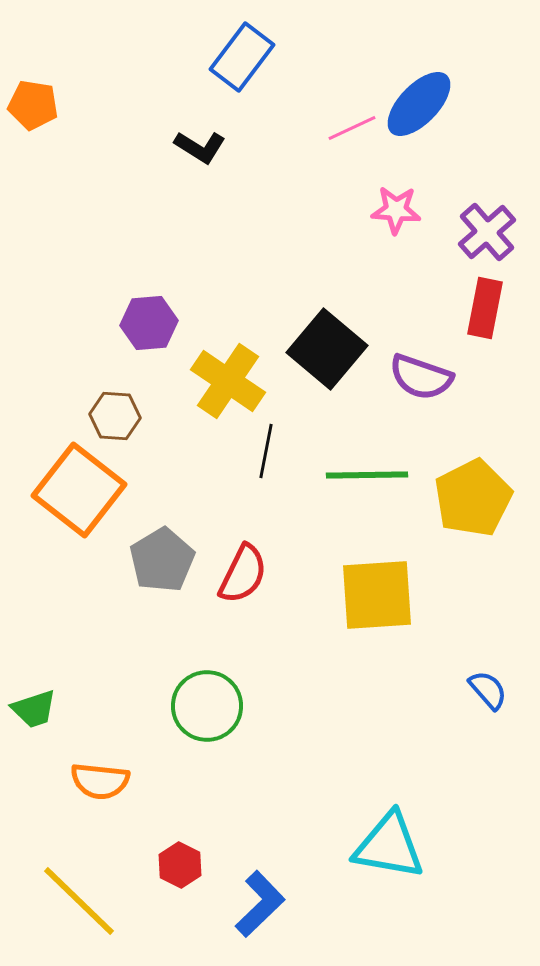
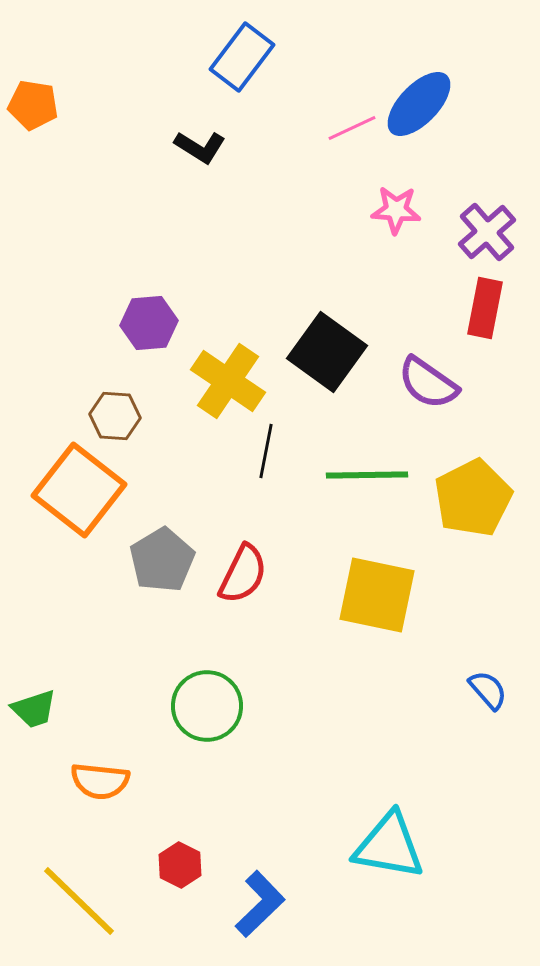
black square: moved 3 px down; rotated 4 degrees counterclockwise
purple semicircle: moved 7 px right, 6 px down; rotated 16 degrees clockwise
yellow square: rotated 16 degrees clockwise
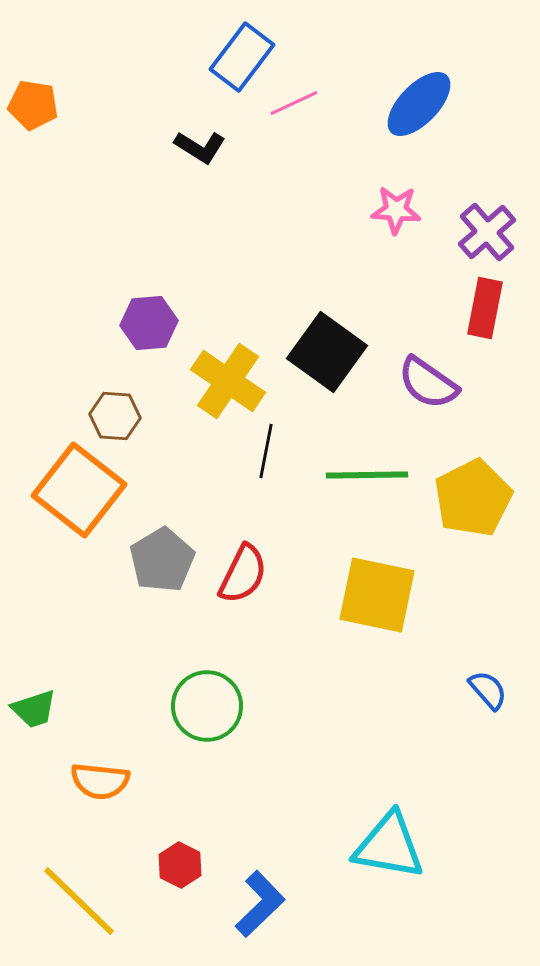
pink line: moved 58 px left, 25 px up
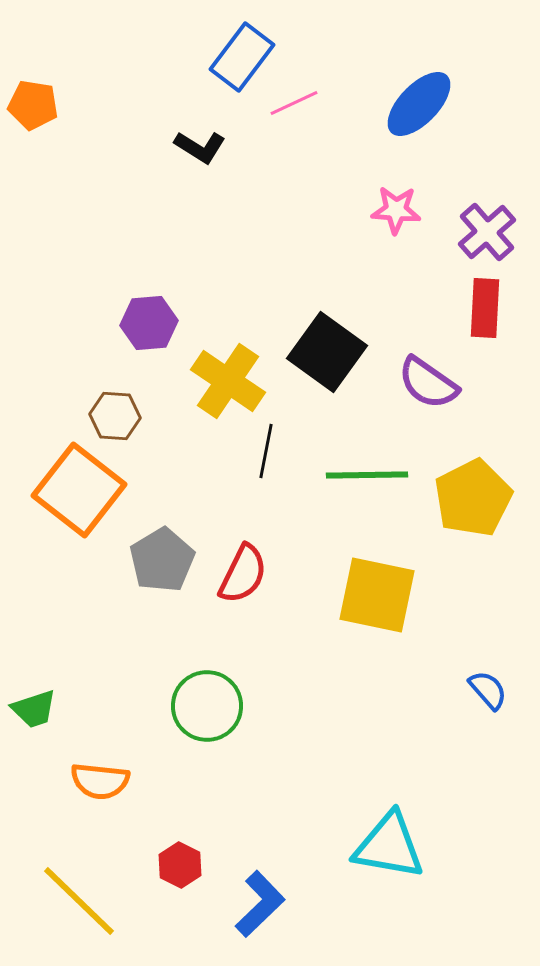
red rectangle: rotated 8 degrees counterclockwise
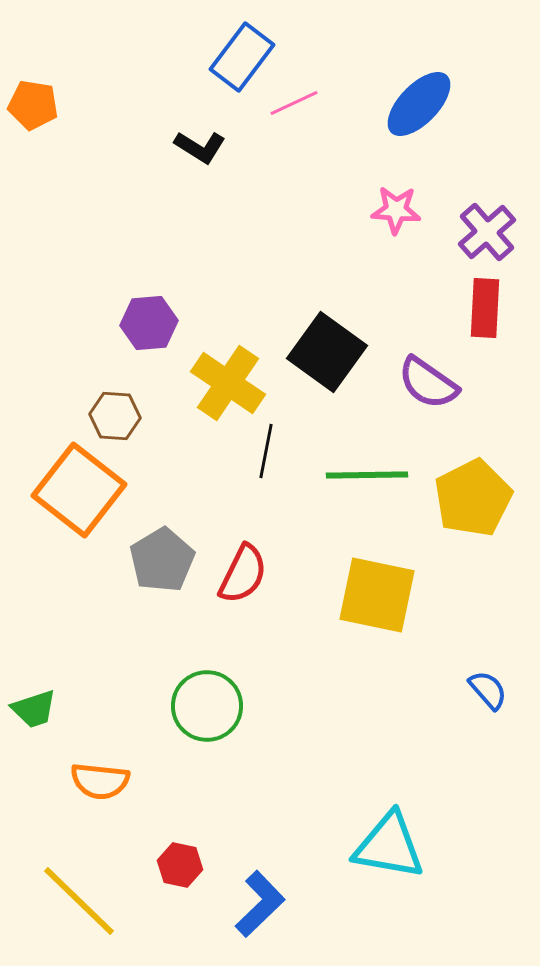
yellow cross: moved 2 px down
red hexagon: rotated 15 degrees counterclockwise
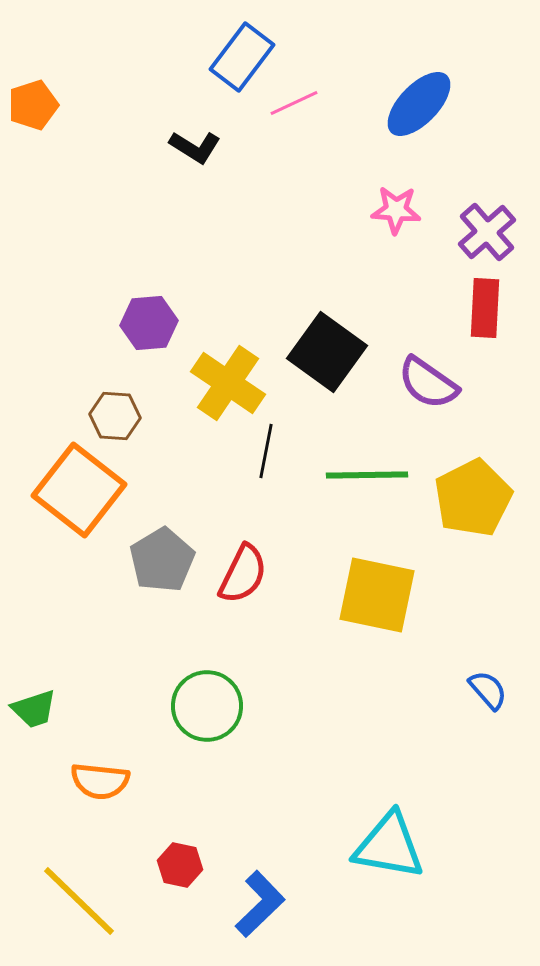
orange pentagon: rotated 27 degrees counterclockwise
black L-shape: moved 5 px left
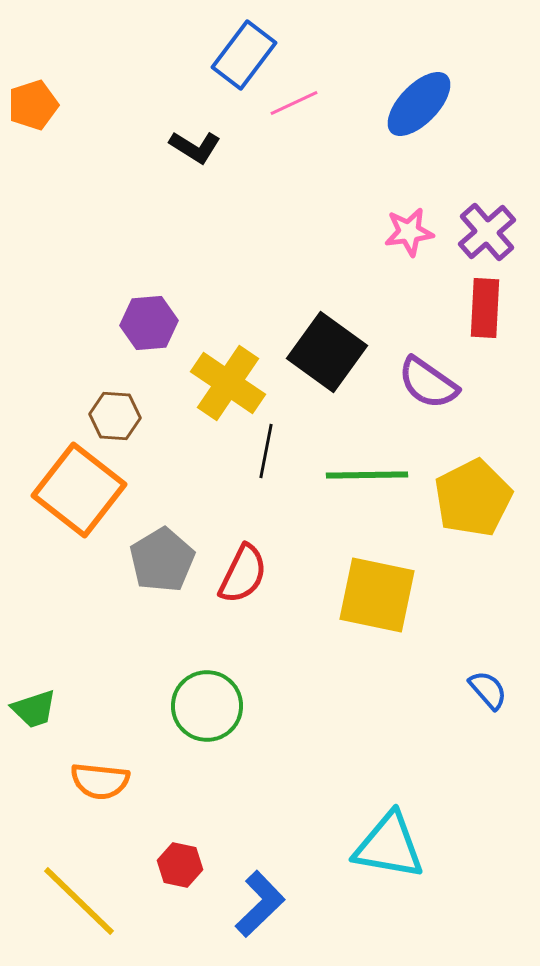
blue rectangle: moved 2 px right, 2 px up
pink star: moved 13 px right, 22 px down; rotated 12 degrees counterclockwise
